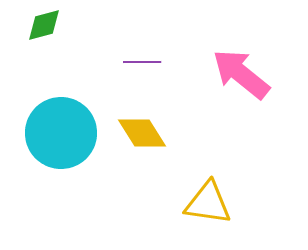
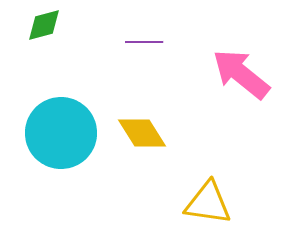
purple line: moved 2 px right, 20 px up
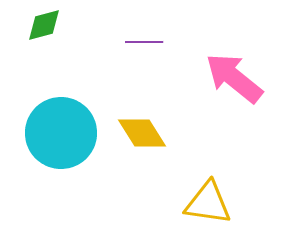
pink arrow: moved 7 px left, 4 px down
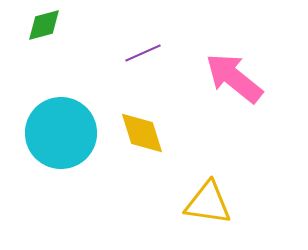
purple line: moved 1 px left, 11 px down; rotated 24 degrees counterclockwise
yellow diamond: rotated 15 degrees clockwise
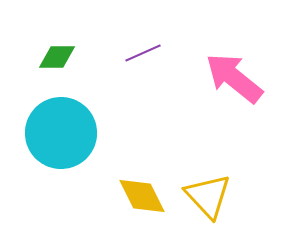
green diamond: moved 13 px right, 32 px down; rotated 15 degrees clockwise
yellow diamond: moved 63 px down; rotated 9 degrees counterclockwise
yellow triangle: moved 7 px up; rotated 39 degrees clockwise
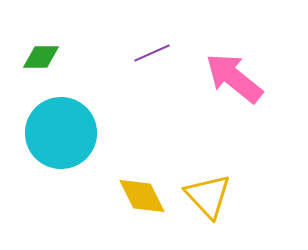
purple line: moved 9 px right
green diamond: moved 16 px left
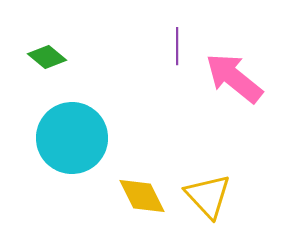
purple line: moved 25 px right, 7 px up; rotated 66 degrees counterclockwise
green diamond: moved 6 px right; rotated 39 degrees clockwise
cyan circle: moved 11 px right, 5 px down
